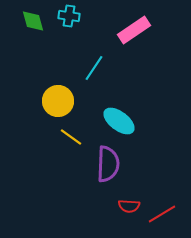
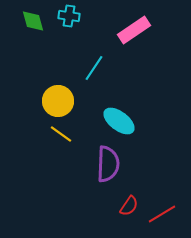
yellow line: moved 10 px left, 3 px up
red semicircle: rotated 60 degrees counterclockwise
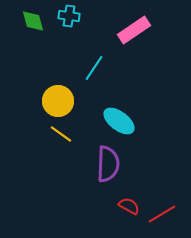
red semicircle: rotated 95 degrees counterclockwise
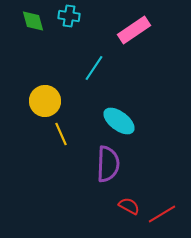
yellow circle: moved 13 px left
yellow line: rotated 30 degrees clockwise
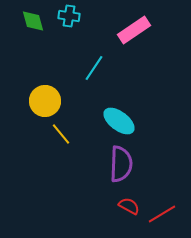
yellow line: rotated 15 degrees counterclockwise
purple semicircle: moved 13 px right
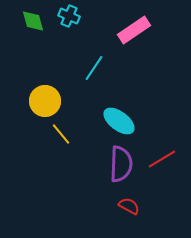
cyan cross: rotated 15 degrees clockwise
red line: moved 55 px up
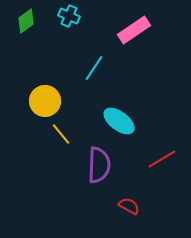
green diamond: moved 7 px left; rotated 70 degrees clockwise
purple semicircle: moved 22 px left, 1 px down
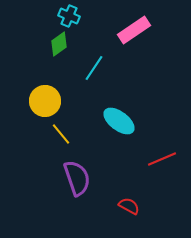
green diamond: moved 33 px right, 23 px down
red line: rotated 8 degrees clockwise
purple semicircle: moved 22 px left, 13 px down; rotated 21 degrees counterclockwise
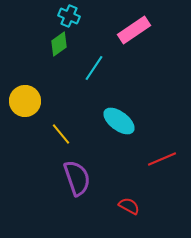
yellow circle: moved 20 px left
